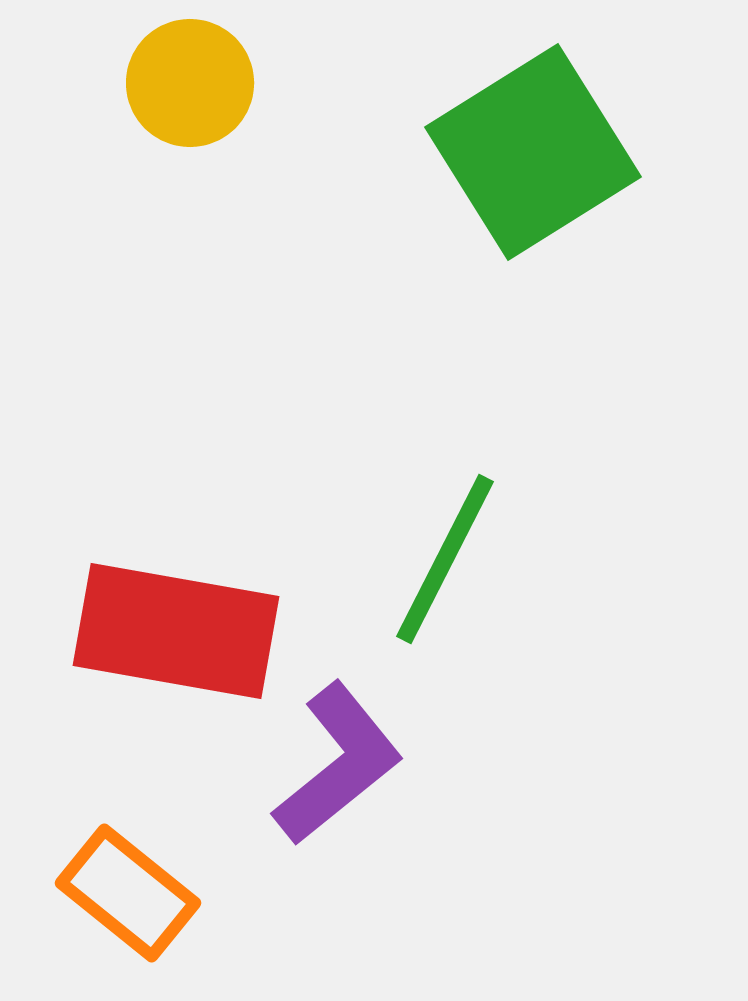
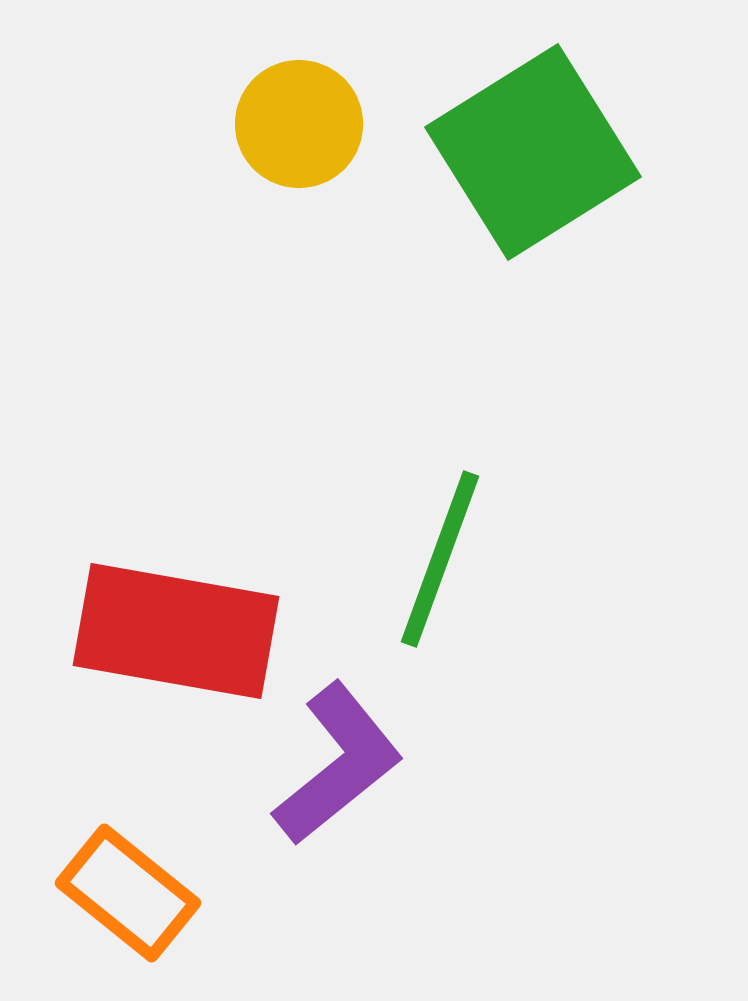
yellow circle: moved 109 px right, 41 px down
green line: moved 5 px left; rotated 7 degrees counterclockwise
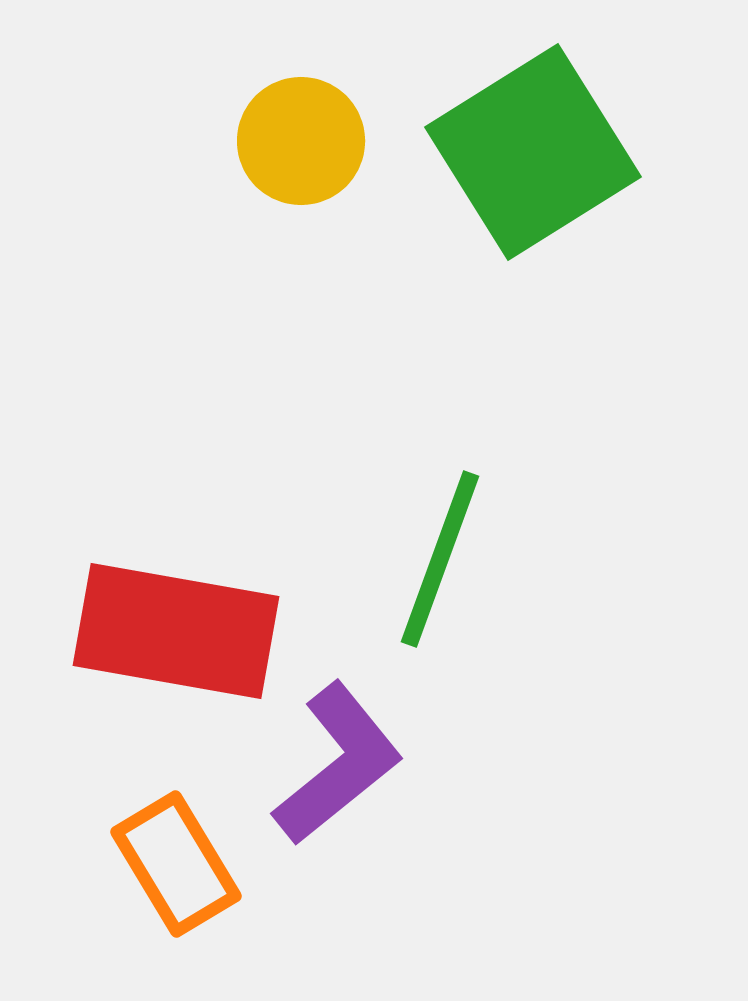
yellow circle: moved 2 px right, 17 px down
orange rectangle: moved 48 px right, 29 px up; rotated 20 degrees clockwise
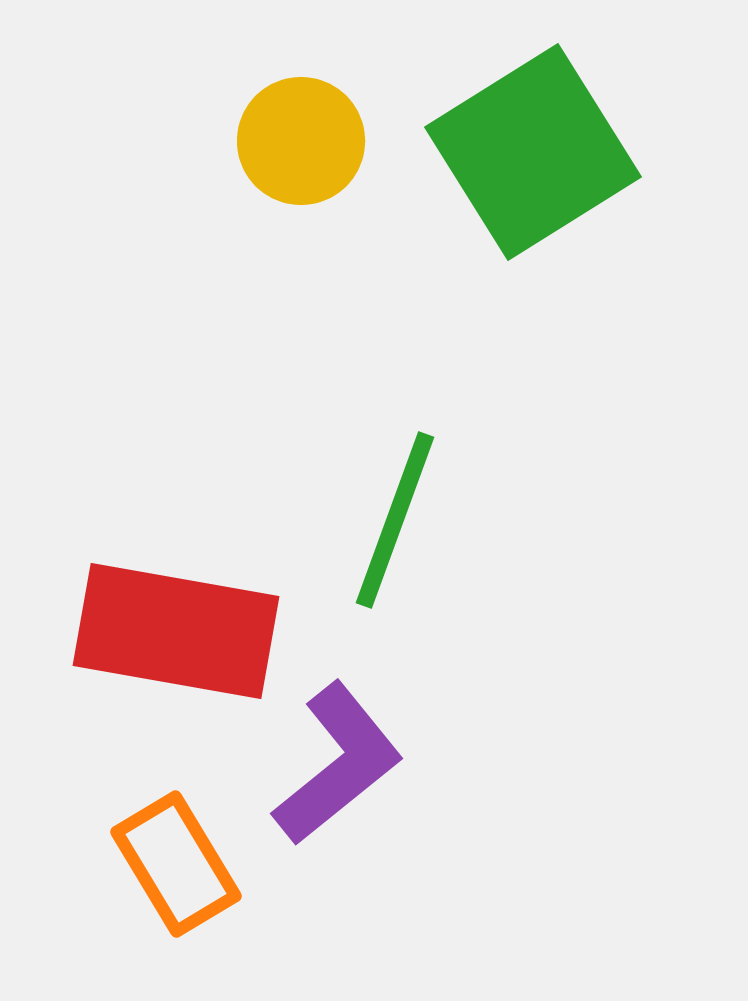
green line: moved 45 px left, 39 px up
